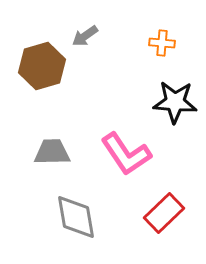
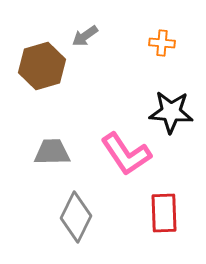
black star: moved 4 px left, 10 px down
red rectangle: rotated 48 degrees counterclockwise
gray diamond: rotated 36 degrees clockwise
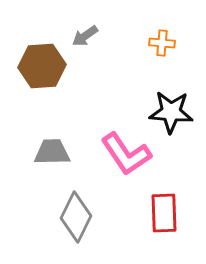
brown hexagon: rotated 12 degrees clockwise
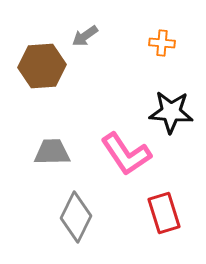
red rectangle: rotated 15 degrees counterclockwise
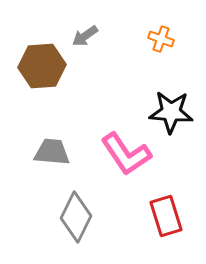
orange cross: moved 1 px left, 4 px up; rotated 15 degrees clockwise
gray trapezoid: rotated 6 degrees clockwise
red rectangle: moved 2 px right, 3 px down
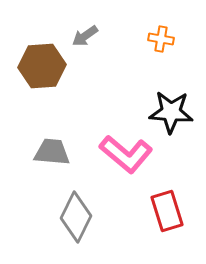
orange cross: rotated 10 degrees counterclockwise
pink L-shape: rotated 16 degrees counterclockwise
red rectangle: moved 1 px right, 5 px up
